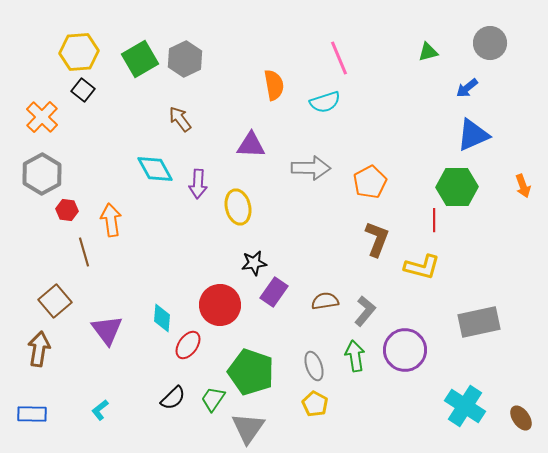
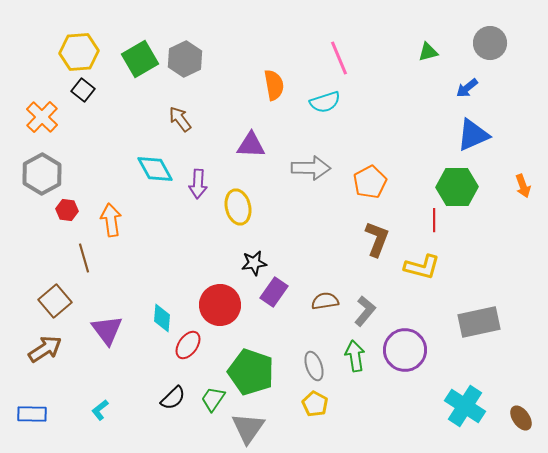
brown line at (84, 252): moved 6 px down
brown arrow at (39, 349): moved 6 px right; rotated 48 degrees clockwise
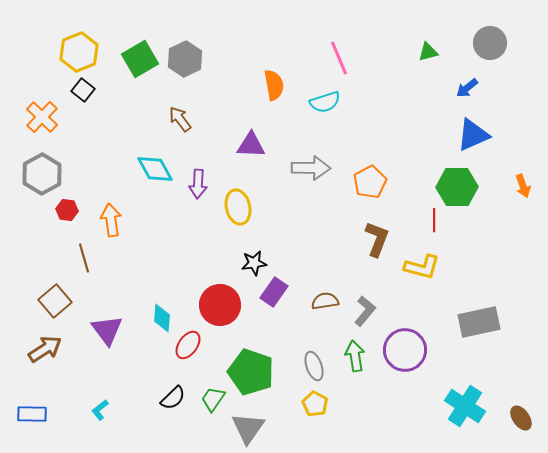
yellow hexagon at (79, 52): rotated 18 degrees counterclockwise
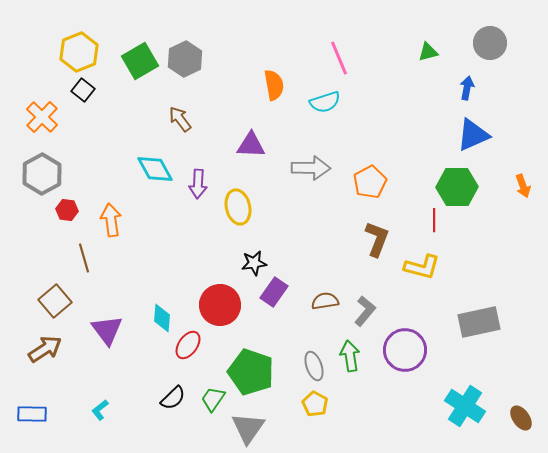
green square at (140, 59): moved 2 px down
blue arrow at (467, 88): rotated 140 degrees clockwise
green arrow at (355, 356): moved 5 px left
